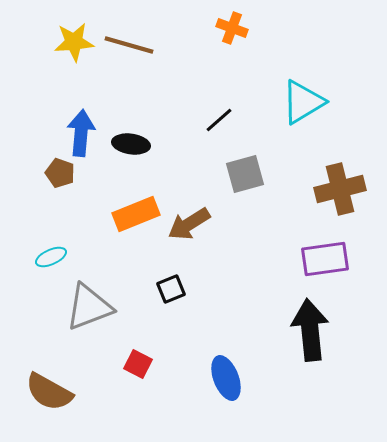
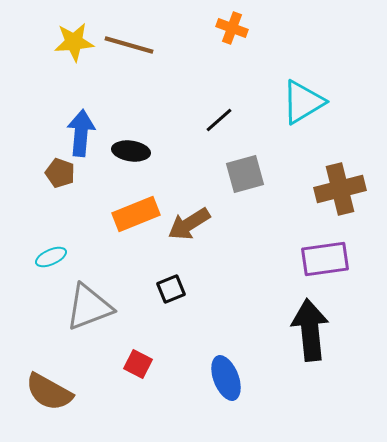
black ellipse: moved 7 px down
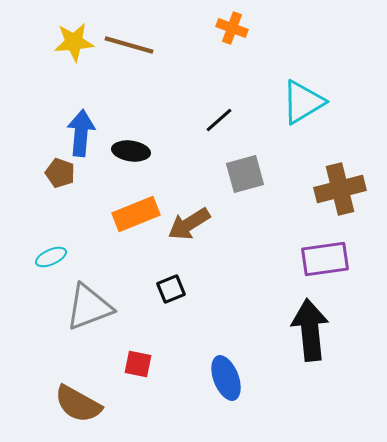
red square: rotated 16 degrees counterclockwise
brown semicircle: moved 29 px right, 12 px down
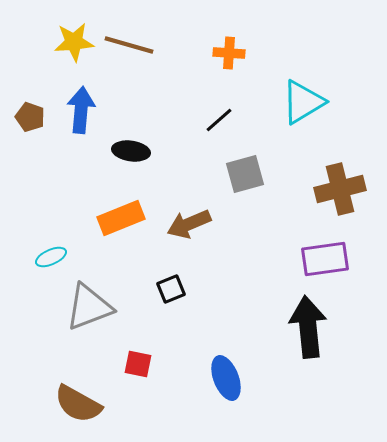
orange cross: moved 3 px left, 25 px down; rotated 16 degrees counterclockwise
blue arrow: moved 23 px up
brown pentagon: moved 30 px left, 56 px up
orange rectangle: moved 15 px left, 4 px down
brown arrow: rotated 9 degrees clockwise
black arrow: moved 2 px left, 3 px up
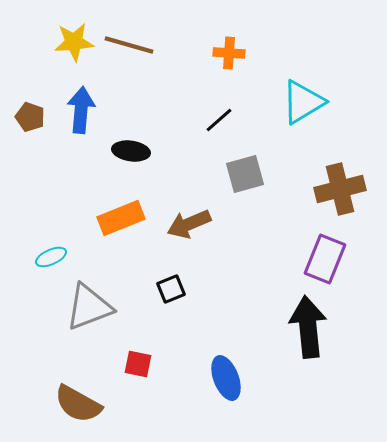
purple rectangle: rotated 60 degrees counterclockwise
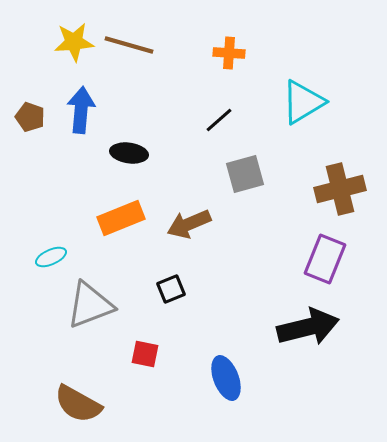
black ellipse: moved 2 px left, 2 px down
gray triangle: moved 1 px right, 2 px up
black arrow: rotated 82 degrees clockwise
red square: moved 7 px right, 10 px up
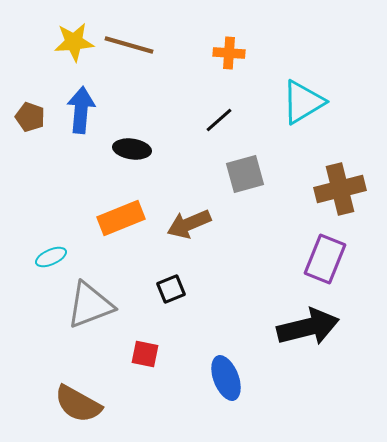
black ellipse: moved 3 px right, 4 px up
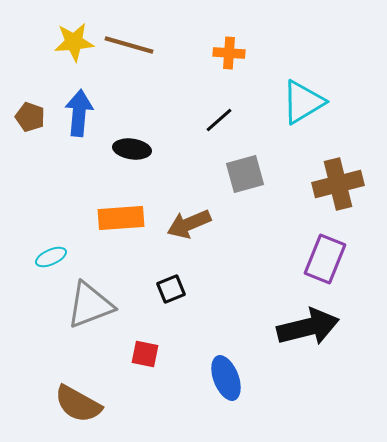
blue arrow: moved 2 px left, 3 px down
brown cross: moved 2 px left, 5 px up
orange rectangle: rotated 18 degrees clockwise
